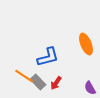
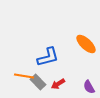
orange ellipse: rotated 25 degrees counterclockwise
orange line: rotated 24 degrees counterclockwise
red arrow: moved 2 px right, 1 px down; rotated 24 degrees clockwise
purple semicircle: moved 1 px left, 1 px up
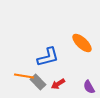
orange ellipse: moved 4 px left, 1 px up
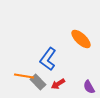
orange ellipse: moved 1 px left, 4 px up
blue L-shape: moved 2 px down; rotated 140 degrees clockwise
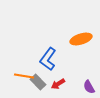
orange ellipse: rotated 60 degrees counterclockwise
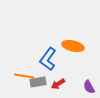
orange ellipse: moved 8 px left, 7 px down; rotated 30 degrees clockwise
gray rectangle: rotated 56 degrees counterclockwise
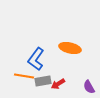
orange ellipse: moved 3 px left, 2 px down
blue L-shape: moved 12 px left
gray rectangle: moved 5 px right, 1 px up
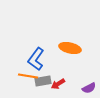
orange line: moved 4 px right
purple semicircle: moved 1 px down; rotated 88 degrees counterclockwise
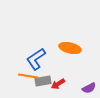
blue L-shape: rotated 20 degrees clockwise
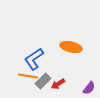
orange ellipse: moved 1 px right, 1 px up
blue L-shape: moved 2 px left
gray rectangle: rotated 35 degrees counterclockwise
purple semicircle: rotated 24 degrees counterclockwise
